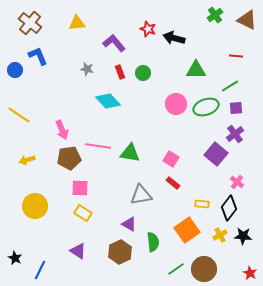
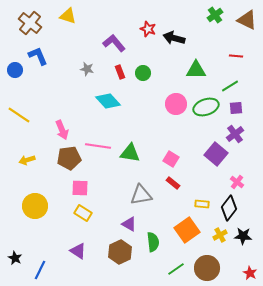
yellow triangle at (77, 23): moved 9 px left, 7 px up; rotated 24 degrees clockwise
brown circle at (204, 269): moved 3 px right, 1 px up
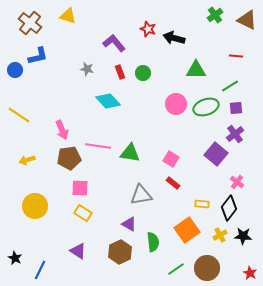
blue L-shape at (38, 56): rotated 100 degrees clockwise
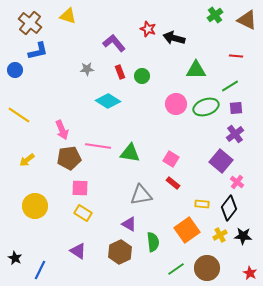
blue L-shape at (38, 56): moved 5 px up
gray star at (87, 69): rotated 16 degrees counterclockwise
green circle at (143, 73): moved 1 px left, 3 px down
cyan diamond at (108, 101): rotated 15 degrees counterclockwise
purple square at (216, 154): moved 5 px right, 7 px down
yellow arrow at (27, 160): rotated 21 degrees counterclockwise
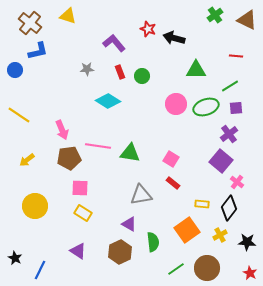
purple cross at (235, 134): moved 6 px left
black star at (243, 236): moved 4 px right, 6 px down
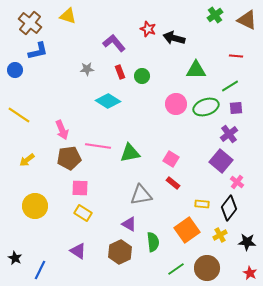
green triangle at (130, 153): rotated 20 degrees counterclockwise
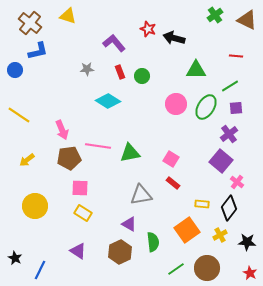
green ellipse at (206, 107): rotated 40 degrees counterclockwise
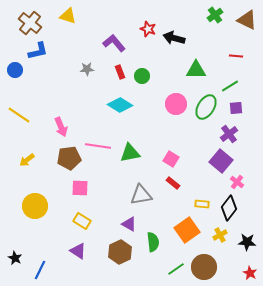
cyan diamond at (108, 101): moved 12 px right, 4 px down
pink arrow at (62, 130): moved 1 px left, 3 px up
yellow rectangle at (83, 213): moved 1 px left, 8 px down
brown circle at (207, 268): moved 3 px left, 1 px up
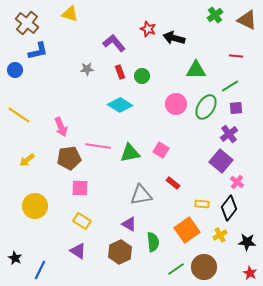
yellow triangle at (68, 16): moved 2 px right, 2 px up
brown cross at (30, 23): moved 3 px left
pink square at (171, 159): moved 10 px left, 9 px up
